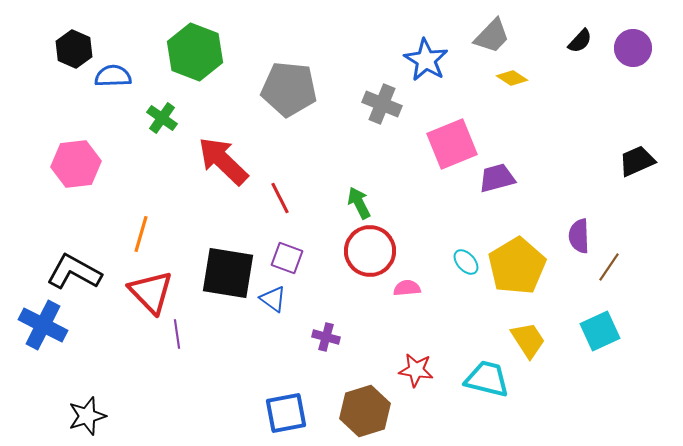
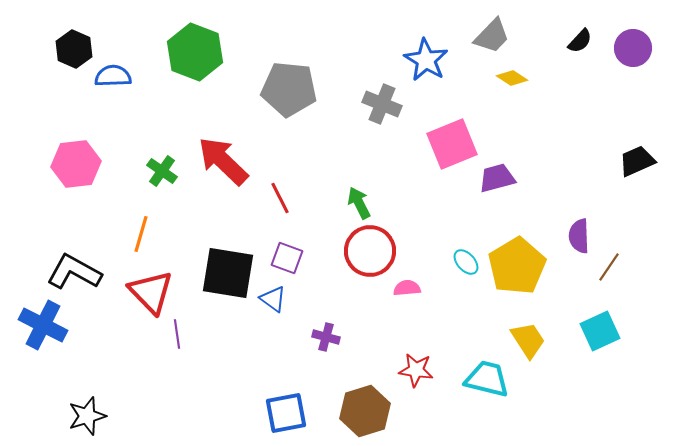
green cross: moved 53 px down
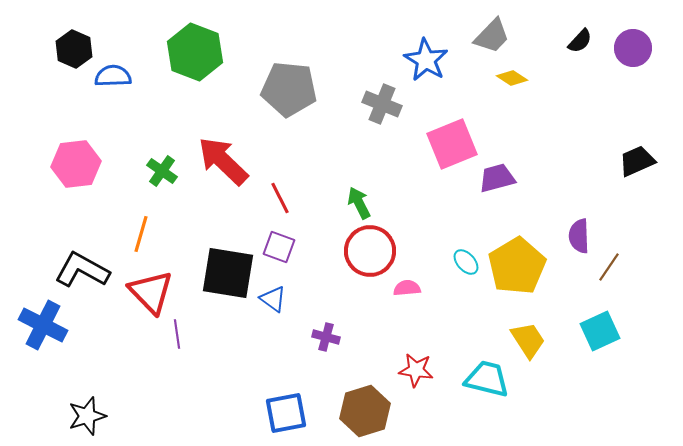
purple square: moved 8 px left, 11 px up
black L-shape: moved 8 px right, 2 px up
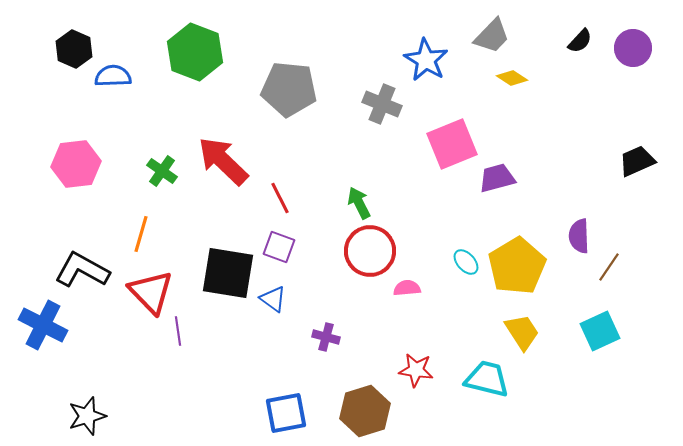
purple line: moved 1 px right, 3 px up
yellow trapezoid: moved 6 px left, 8 px up
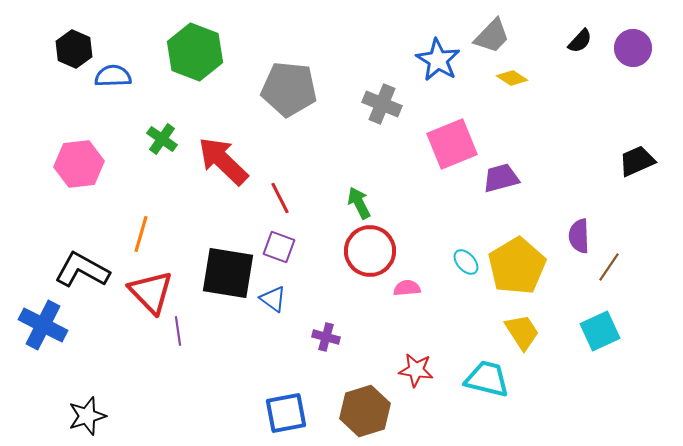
blue star: moved 12 px right
pink hexagon: moved 3 px right
green cross: moved 32 px up
purple trapezoid: moved 4 px right
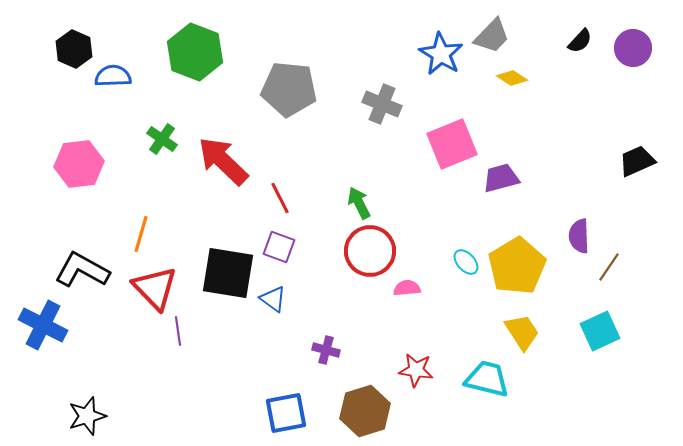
blue star: moved 3 px right, 6 px up
red triangle: moved 4 px right, 4 px up
purple cross: moved 13 px down
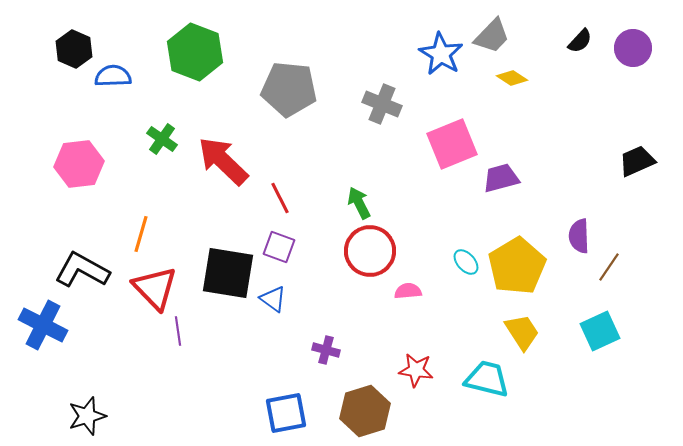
pink semicircle: moved 1 px right, 3 px down
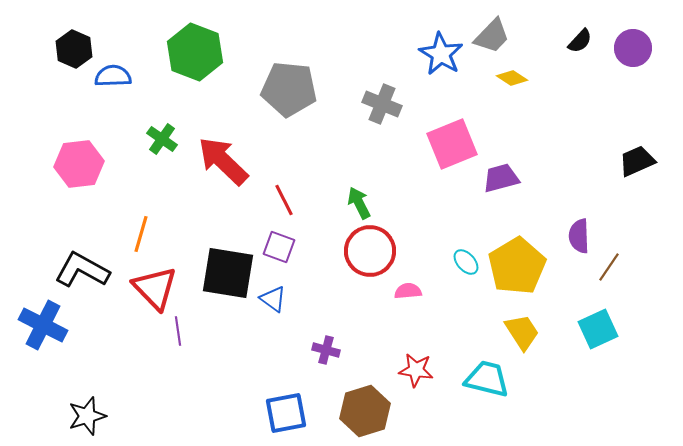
red line: moved 4 px right, 2 px down
cyan square: moved 2 px left, 2 px up
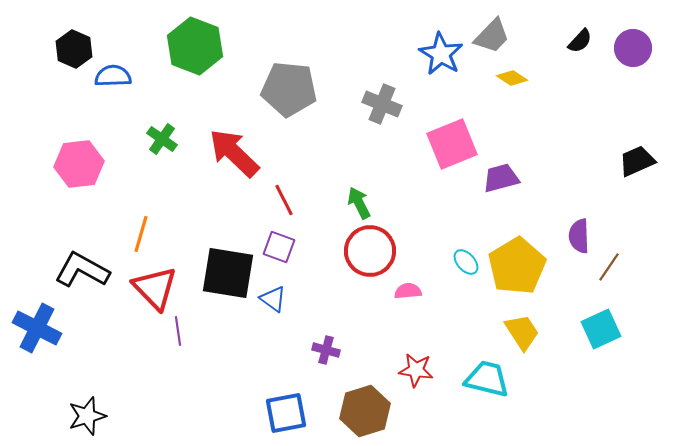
green hexagon: moved 6 px up
red arrow: moved 11 px right, 8 px up
blue cross: moved 6 px left, 3 px down
cyan square: moved 3 px right
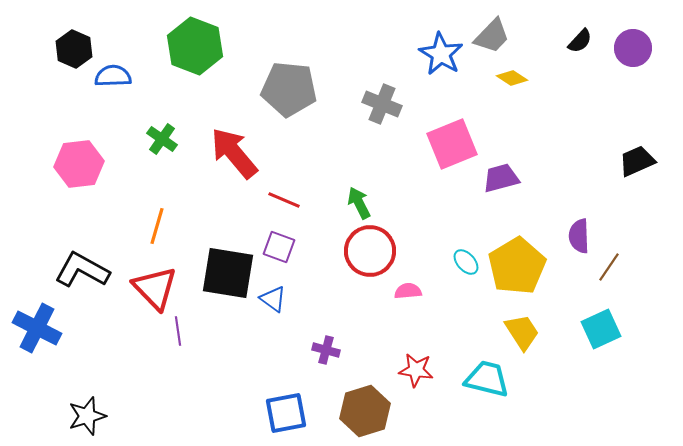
red arrow: rotated 6 degrees clockwise
red line: rotated 40 degrees counterclockwise
orange line: moved 16 px right, 8 px up
